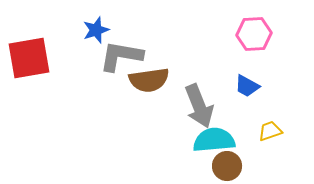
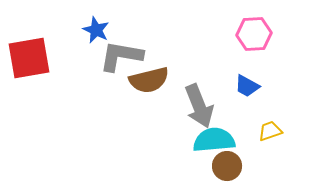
blue star: rotated 28 degrees counterclockwise
brown semicircle: rotated 6 degrees counterclockwise
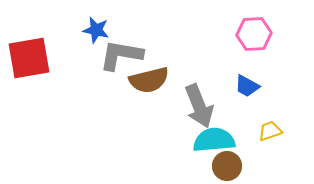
blue star: rotated 12 degrees counterclockwise
gray L-shape: moved 1 px up
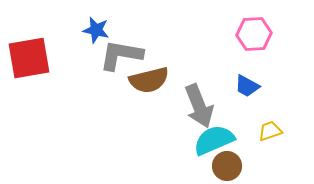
cyan semicircle: rotated 18 degrees counterclockwise
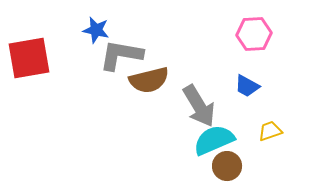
gray arrow: rotated 9 degrees counterclockwise
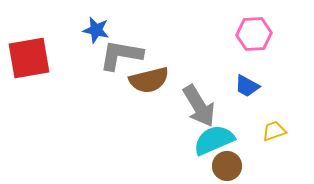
yellow trapezoid: moved 4 px right
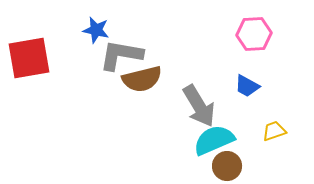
brown semicircle: moved 7 px left, 1 px up
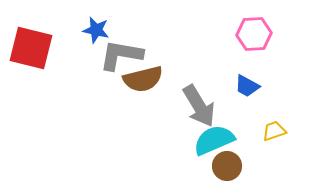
red square: moved 2 px right, 10 px up; rotated 24 degrees clockwise
brown semicircle: moved 1 px right
